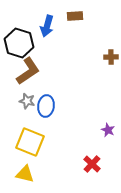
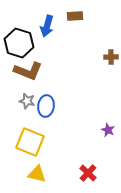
brown L-shape: rotated 56 degrees clockwise
red cross: moved 4 px left, 9 px down
yellow triangle: moved 12 px right
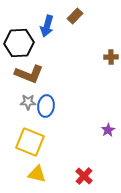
brown rectangle: rotated 42 degrees counterclockwise
black hexagon: rotated 20 degrees counterclockwise
brown L-shape: moved 1 px right, 3 px down
gray star: moved 1 px right, 1 px down; rotated 14 degrees counterclockwise
purple star: rotated 16 degrees clockwise
red cross: moved 4 px left, 3 px down
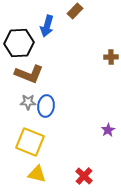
brown rectangle: moved 5 px up
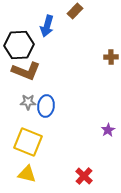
black hexagon: moved 2 px down
brown L-shape: moved 3 px left, 3 px up
yellow square: moved 2 px left
yellow triangle: moved 10 px left
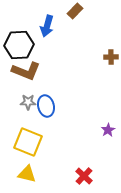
blue ellipse: rotated 20 degrees counterclockwise
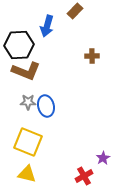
brown cross: moved 19 px left, 1 px up
purple star: moved 5 px left, 28 px down
red cross: rotated 18 degrees clockwise
